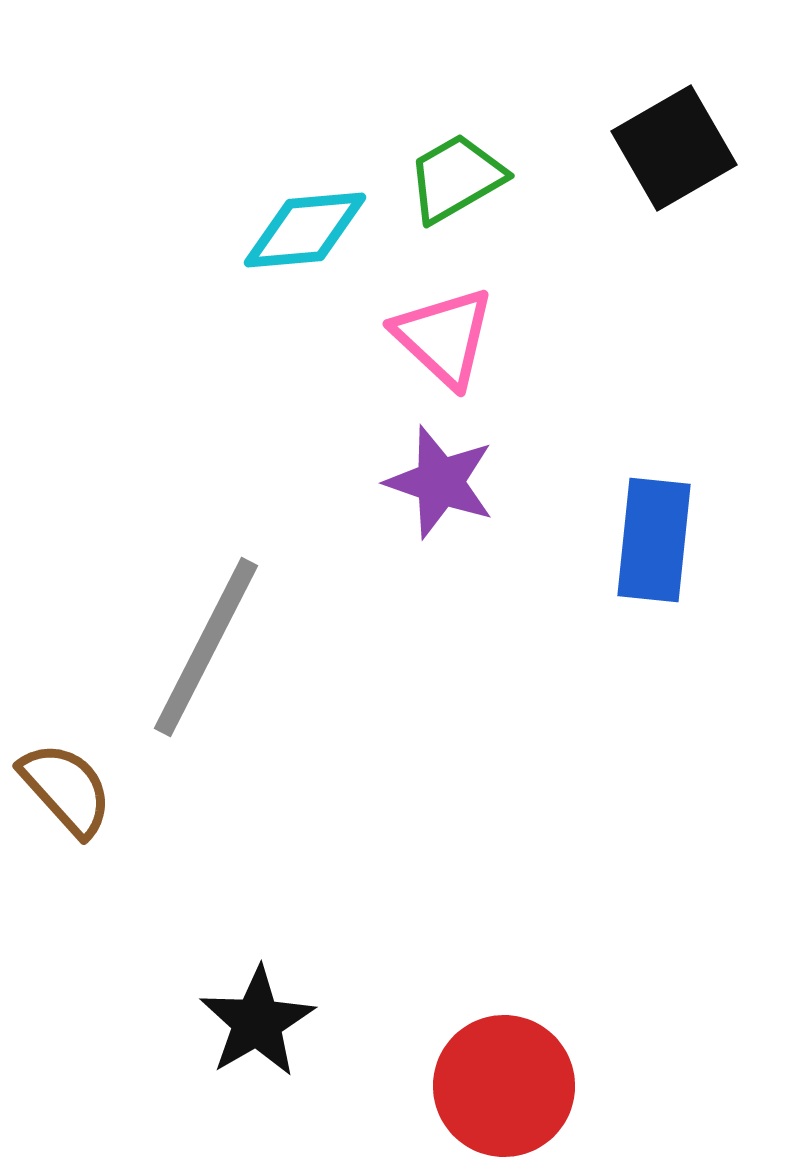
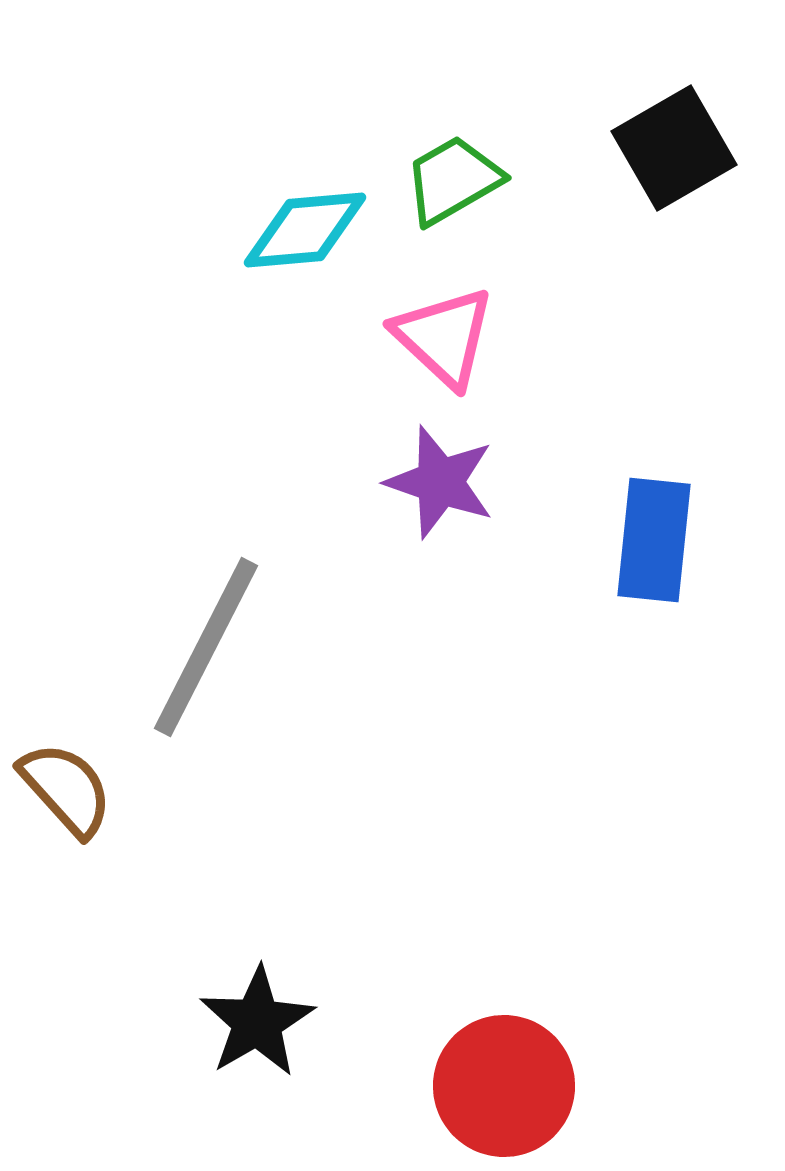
green trapezoid: moved 3 px left, 2 px down
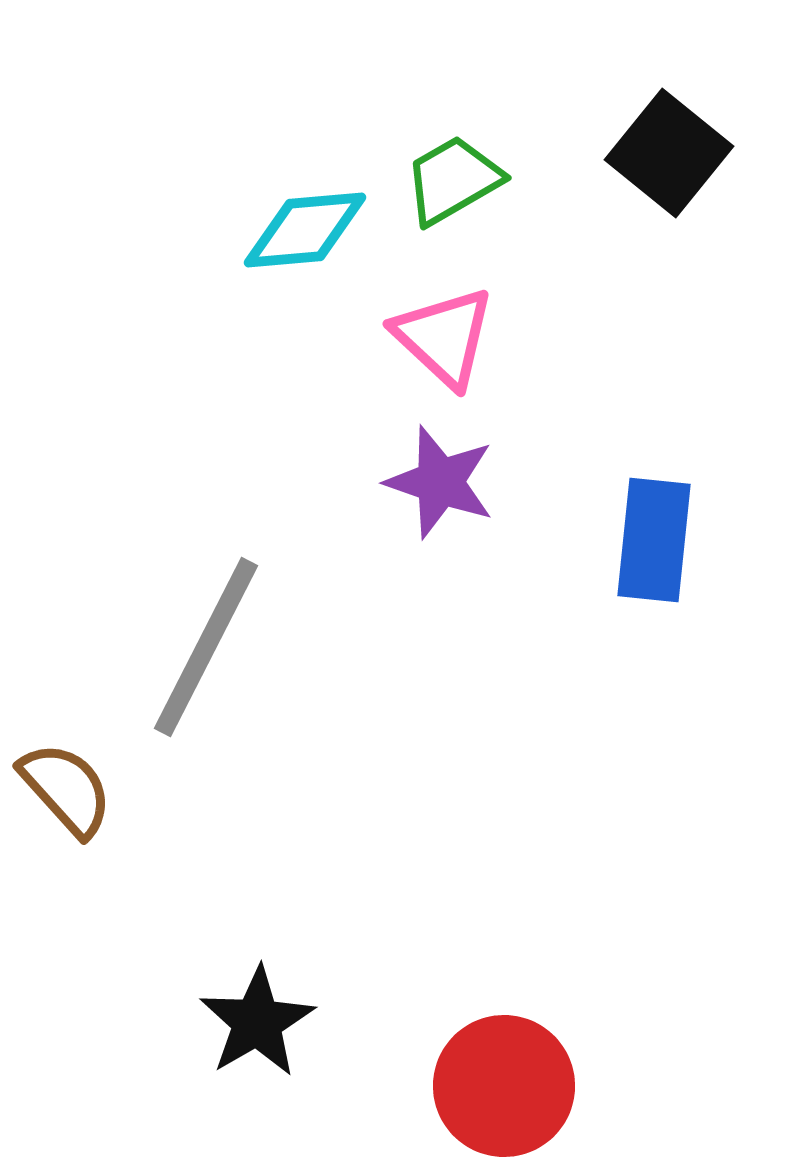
black square: moved 5 px left, 5 px down; rotated 21 degrees counterclockwise
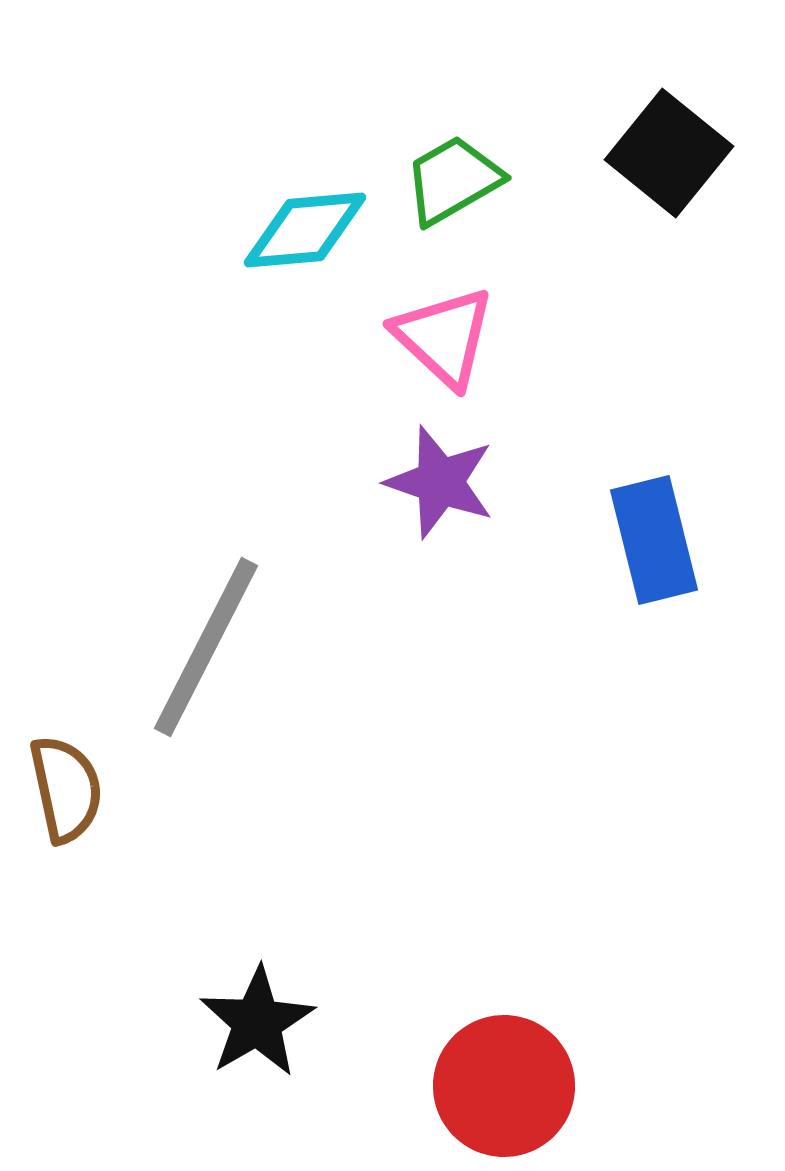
blue rectangle: rotated 20 degrees counterclockwise
brown semicircle: rotated 30 degrees clockwise
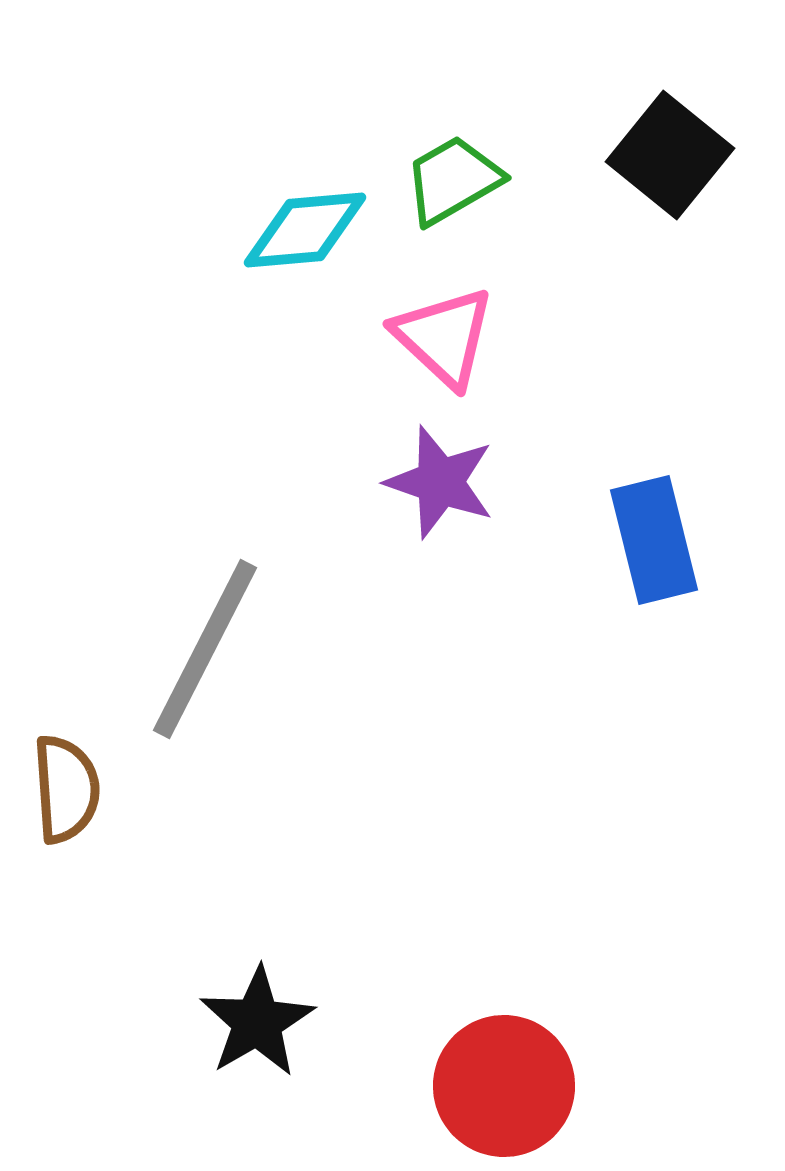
black square: moved 1 px right, 2 px down
gray line: moved 1 px left, 2 px down
brown semicircle: rotated 8 degrees clockwise
